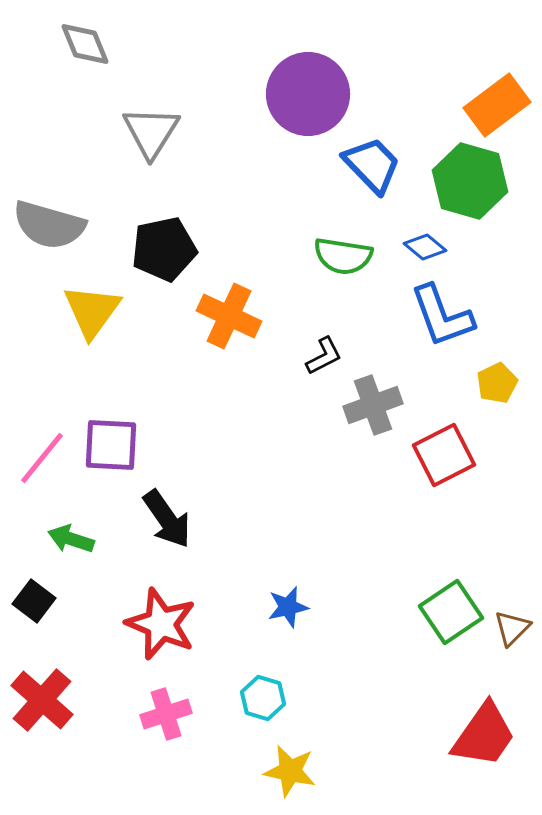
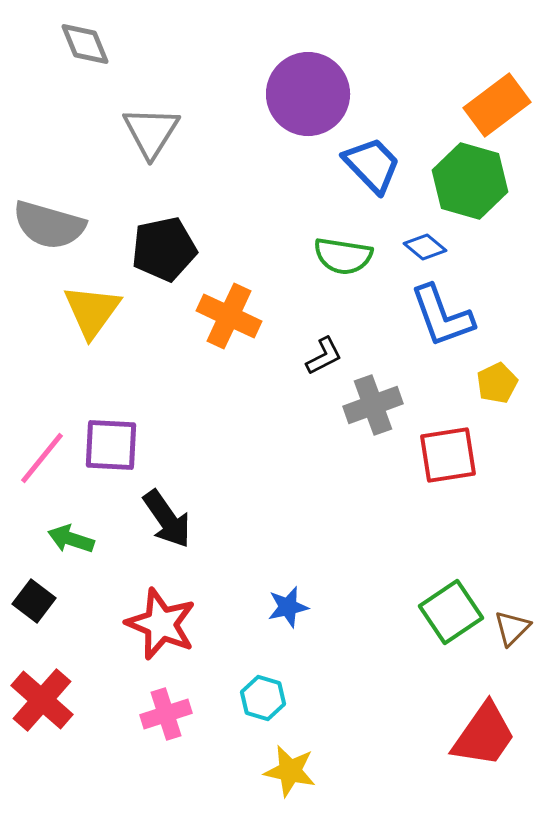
red square: moved 4 px right; rotated 18 degrees clockwise
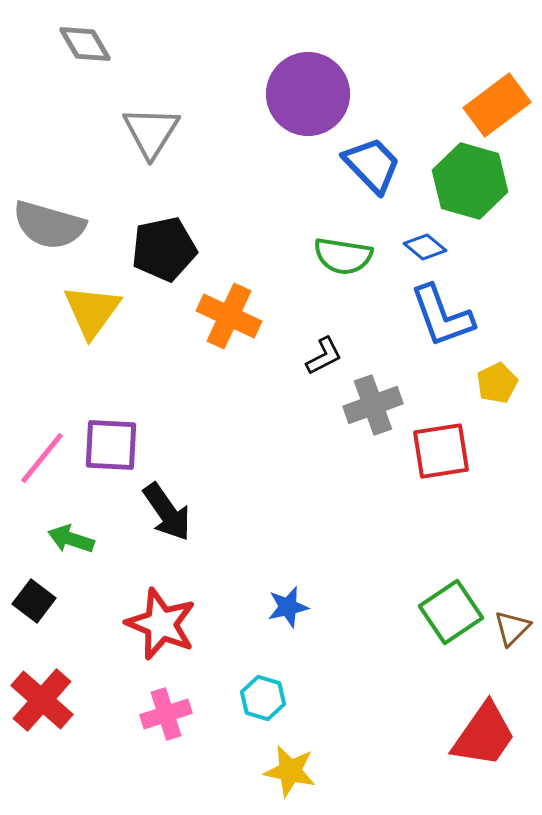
gray diamond: rotated 8 degrees counterclockwise
red square: moved 7 px left, 4 px up
black arrow: moved 7 px up
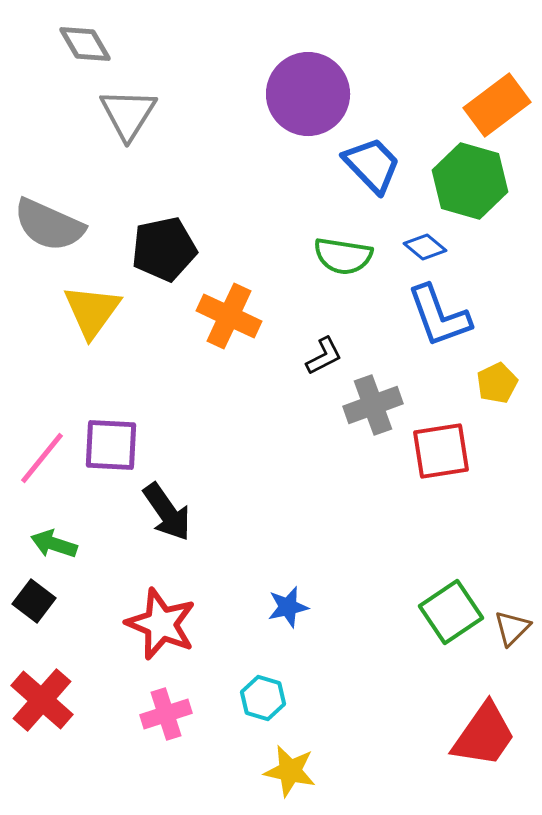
gray triangle: moved 23 px left, 18 px up
gray semicircle: rotated 8 degrees clockwise
blue L-shape: moved 3 px left
green arrow: moved 17 px left, 5 px down
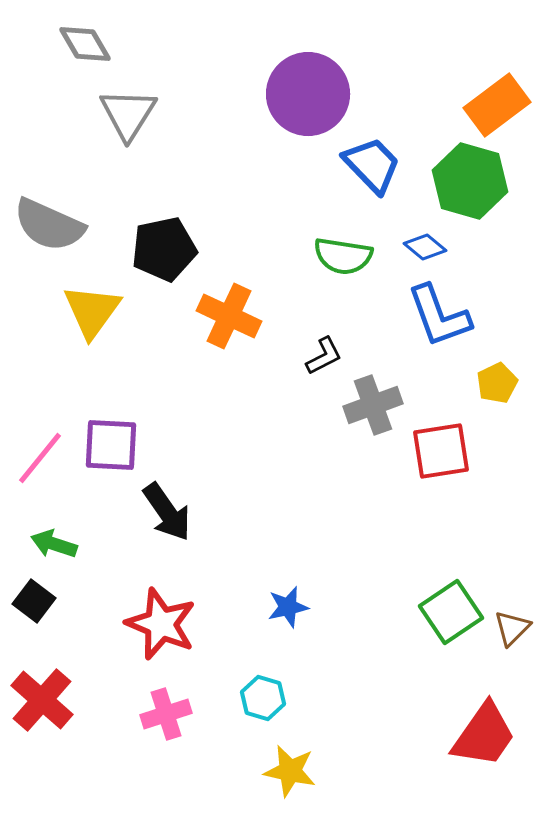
pink line: moved 2 px left
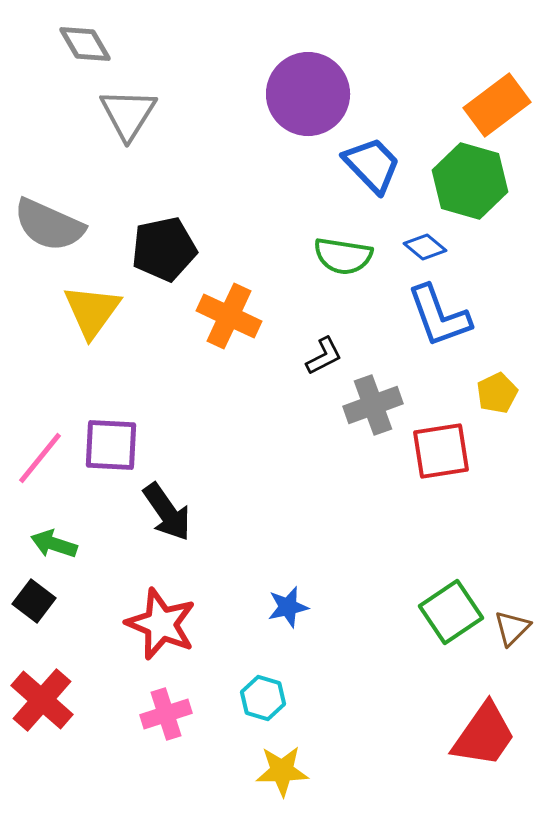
yellow pentagon: moved 10 px down
yellow star: moved 8 px left; rotated 14 degrees counterclockwise
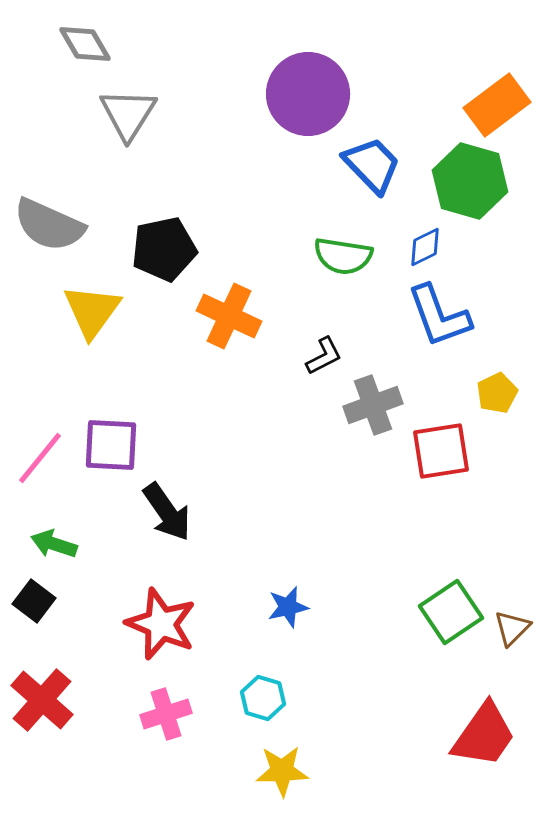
blue diamond: rotated 66 degrees counterclockwise
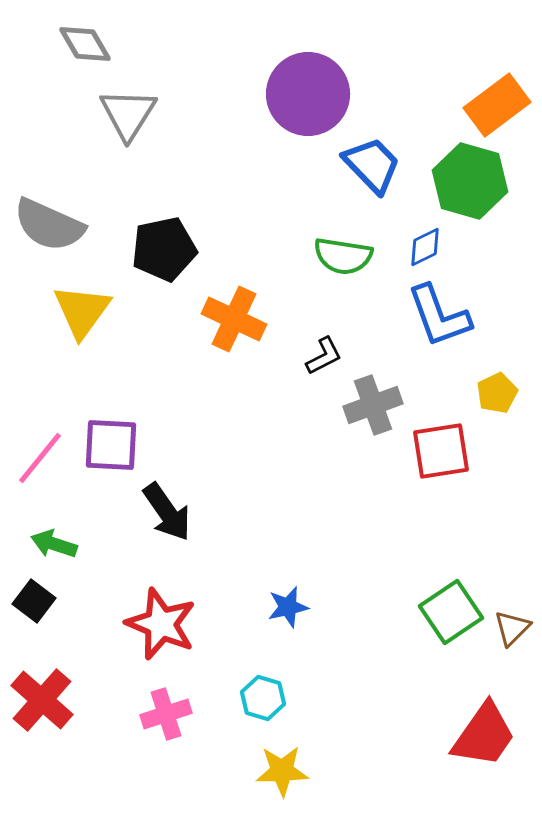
yellow triangle: moved 10 px left
orange cross: moved 5 px right, 3 px down
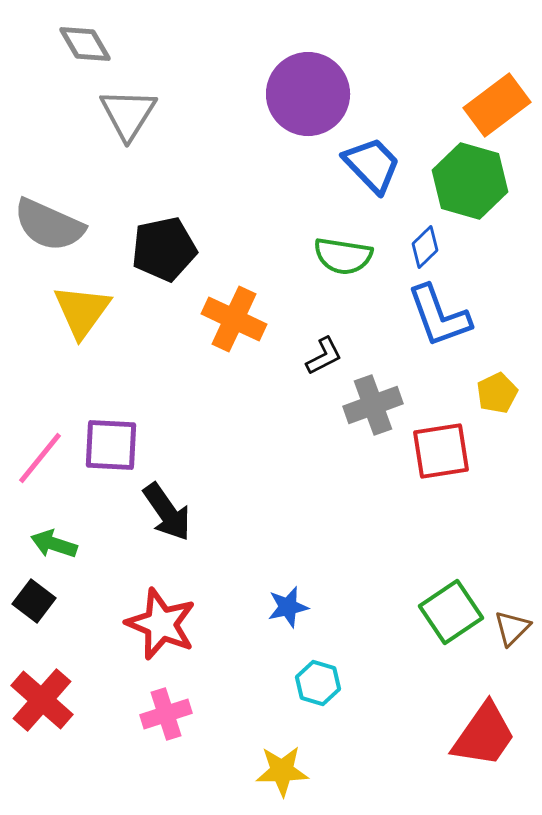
blue diamond: rotated 18 degrees counterclockwise
cyan hexagon: moved 55 px right, 15 px up
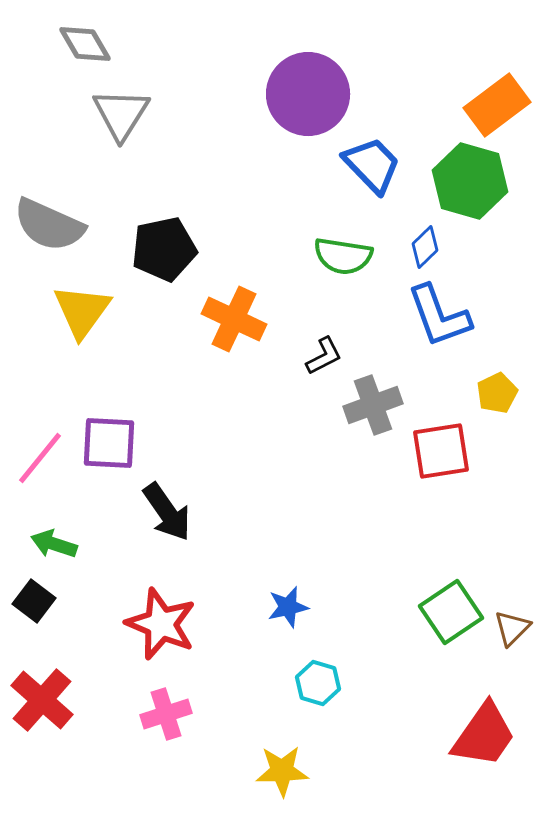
gray triangle: moved 7 px left
purple square: moved 2 px left, 2 px up
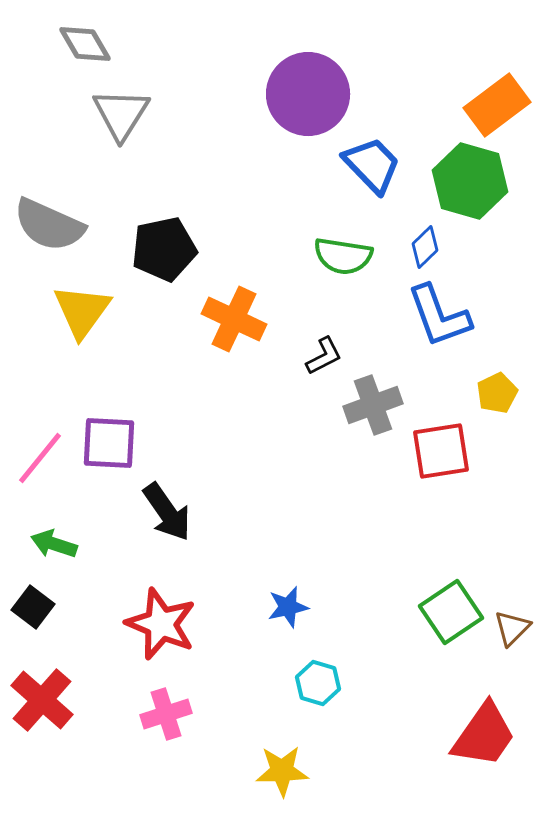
black square: moved 1 px left, 6 px down
